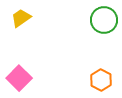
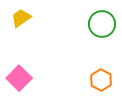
green circle: moved 2 px left, 4 px down
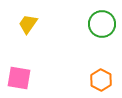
yellow trapezoid: moved 7 px right, 6 px down; rotated 20 degrees counterclockwise
pink square: rotated 35 degrees counterclockwise
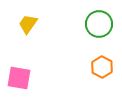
green circle: moved 3 px left
orange hexagon: moved 1 px right, 13 px up
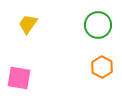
green circle: moved 1 px left, 1 px down
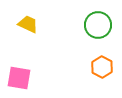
yellow trapezoid: rotated 80 degrees clockwise
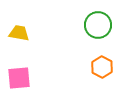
yellow trapezoid: moved 9 px left, 9 px down; rotated 15 degrees counterclockwise
pink square: rotated 15 degrees counterclockwise
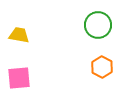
yellow trapezoid: moved 2 px down
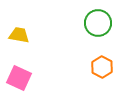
green circle: moved 2 px up
pink square: rotated 30 degrees clockwise
